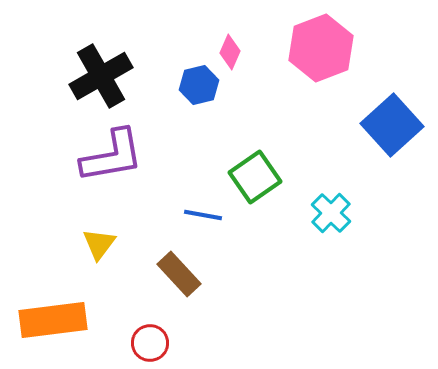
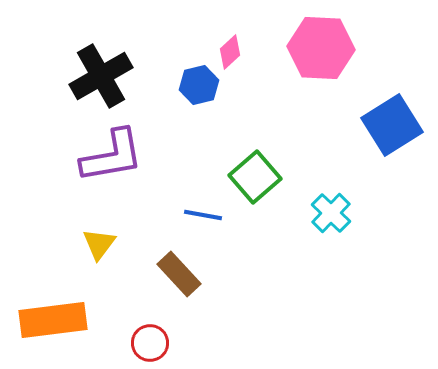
pink hexagon: rotated 24 degrees clockwise
pink diamond: rotated 24 degrees clockwise
blue square: rotated 10 degrees clockwise
green square: rotated 6 degrees counterclockwise
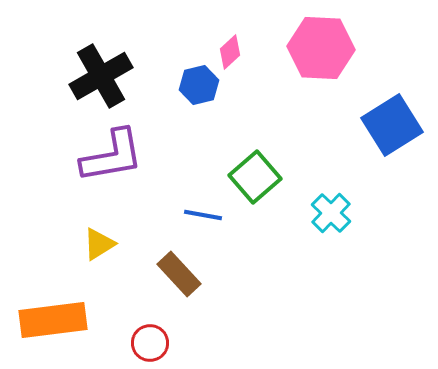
yellow triangle: rotated 21 degrees clockwise
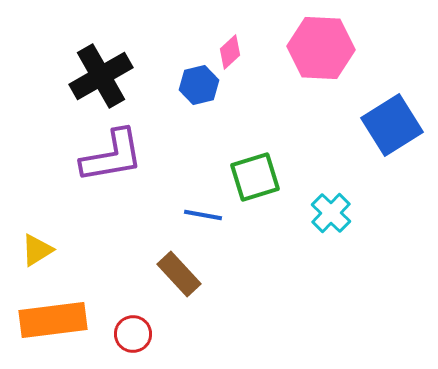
green square: rotated 24 degrees clockwise
yellow triangle: moved 62 px left, 6 px down
red circle: moved 17 px left, 9 px up
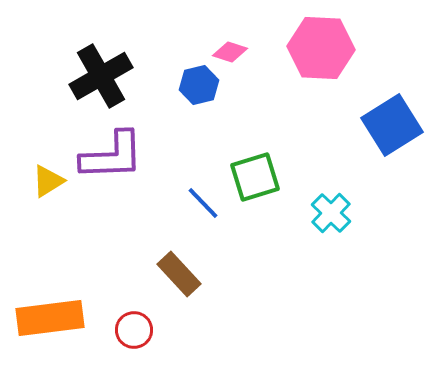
pink diamond: rotated 60 degrees clockwise
purple L-shape: rotated 8 degrees clockwise
blue line: moved 12 px up; rotated 36 degrees clockwise
yellow triangle: moved 11 px right, 69 px up
orange rectangle: moved 3 px left, 2 px up
red circle: moved 1 px right, 4 px up
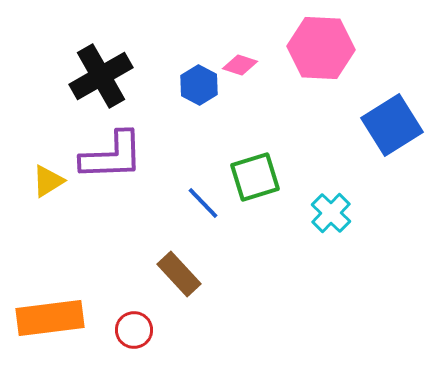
pink diamond: moved 10 px right, 13 px down
blue hexagon: rotated 18 degrees counterclockwise
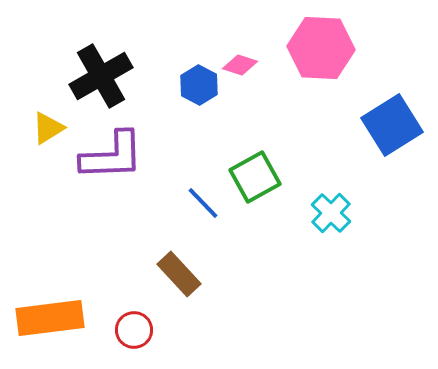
green square: rotated 12 degrees counterclockwise
yellow triangle: moved 53 px up
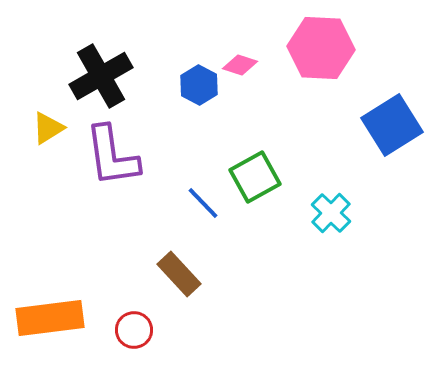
purple L-shape: rotated 84 degrees clockwise
